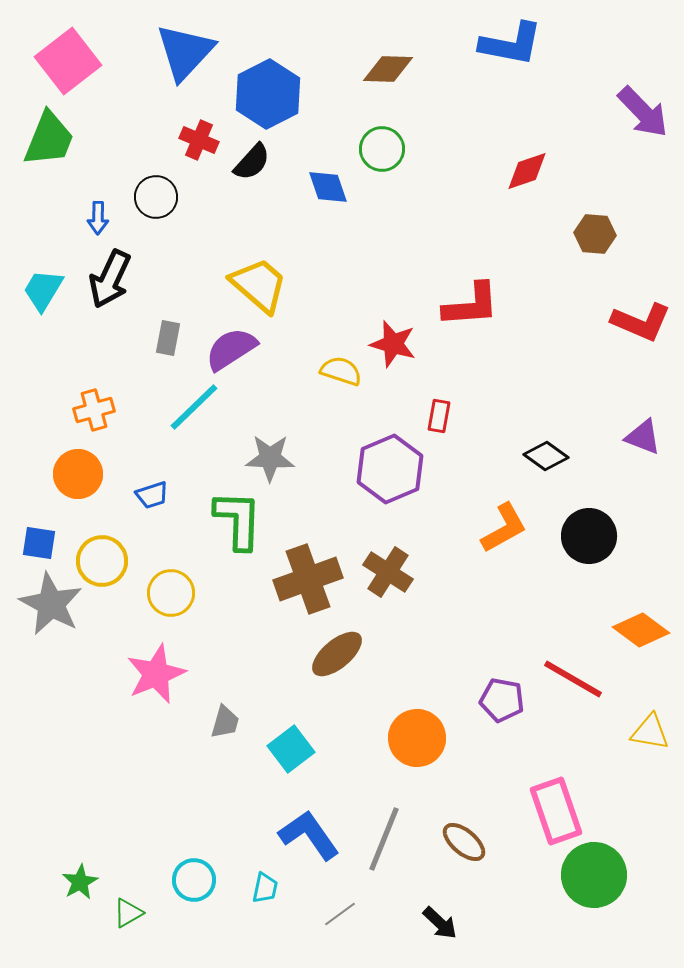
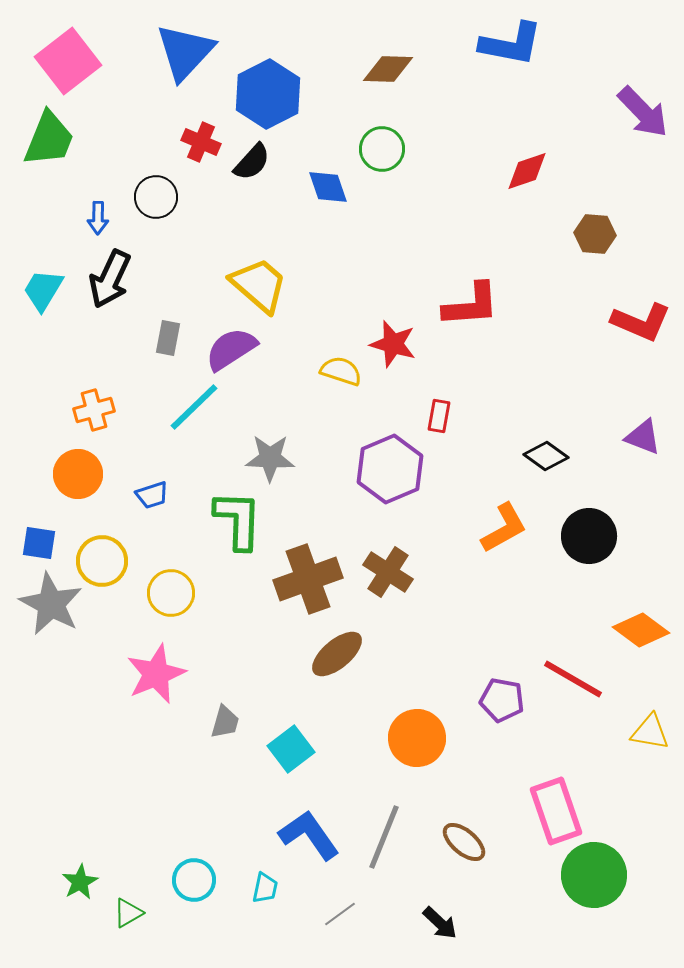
red cross at (199, 140): moved 2 px right, 2 px down
gray line at (384, 839): moved 2 px up
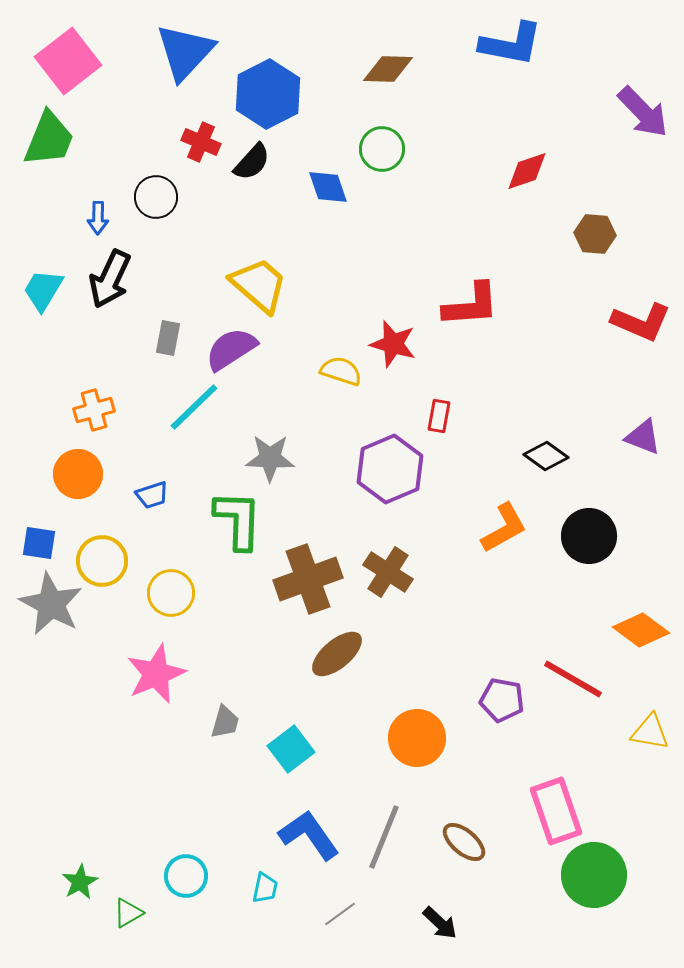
cyan circle at (194, 880): moved 8 px left, 4 px up
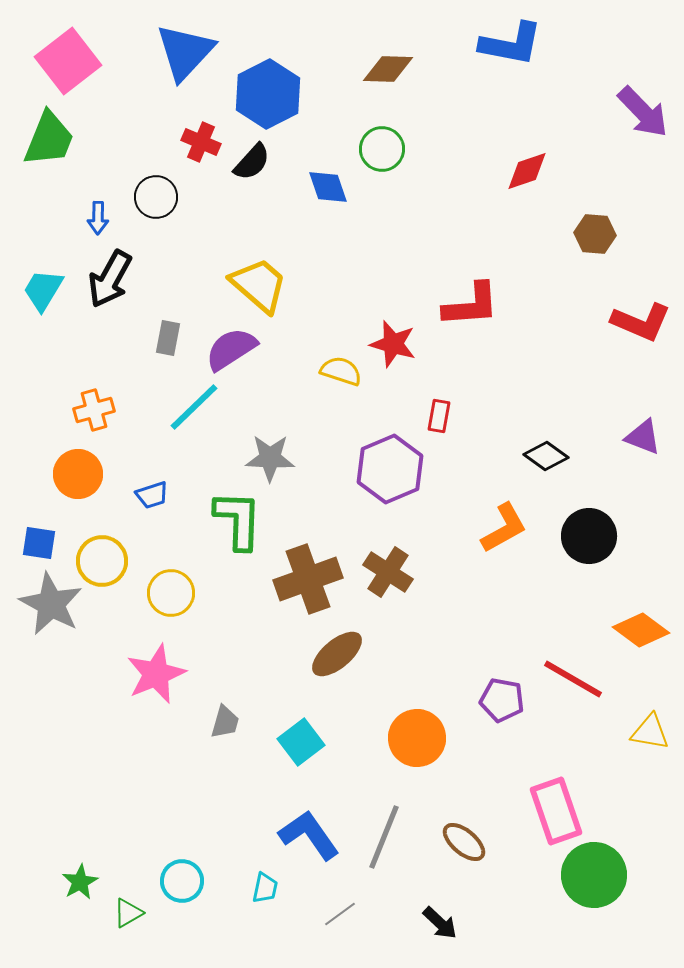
black arrow at (110, 279): rotated 4 degrees clockwise
cyan square at (291, 749): moved 10 px right, 7 px up
cyan circle at (186, 876): moved 4 px left, 5 px down
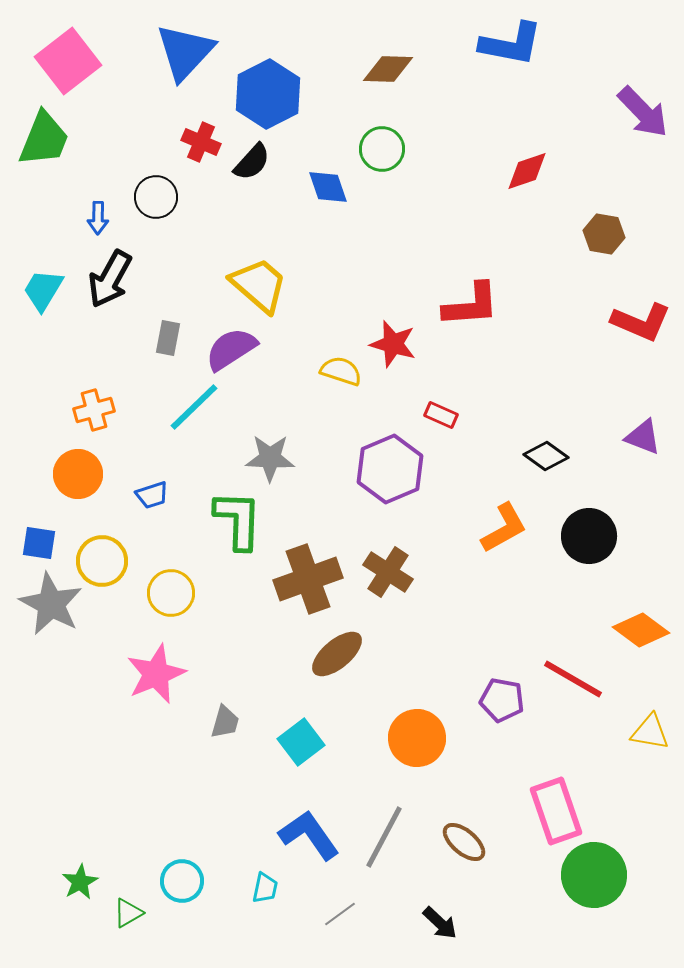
green trapezoid at (49, 139): moved 5 px left
brown hexagon at (595, 234): moved 9 px right; rotated 6 degrees clockwise
red rectangle at (439, 416): moved 2 px right, 1 px up; rotated 76 degrees counterclockwise
gray line at (384, 837): rotated 6 degrees clockwise
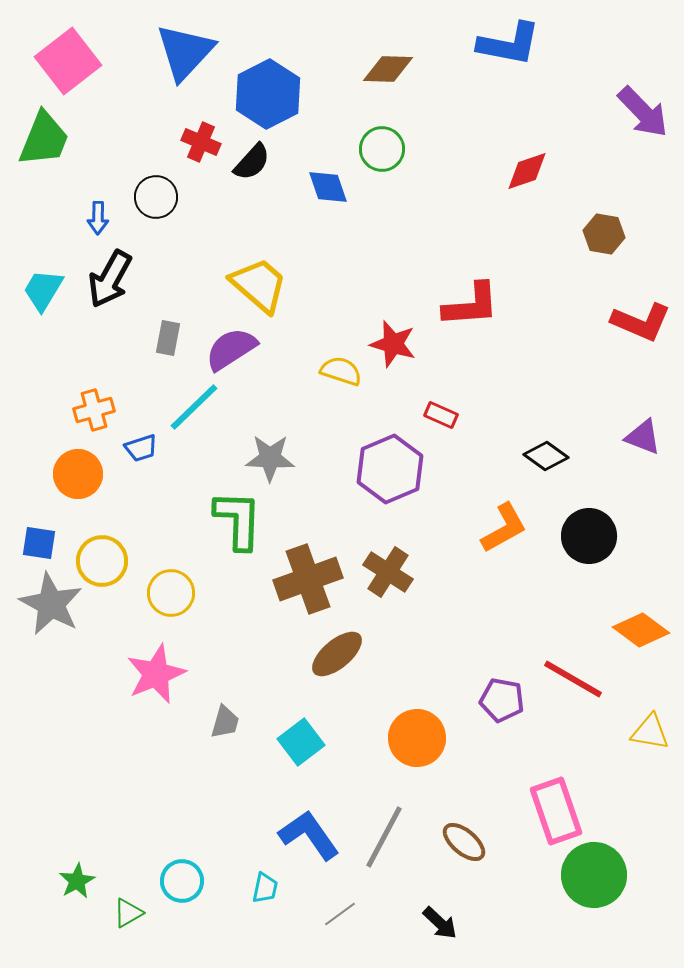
blue L-shape at (511, 44): moved 2 px left
blue trapezoid at (152, 495): moved 11 px left, 47 px up
green star at (80, 882): moved 3 px left, 1 px up
